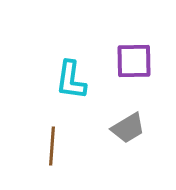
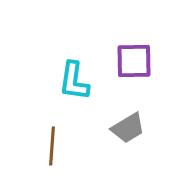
cyan L-shape: moved 3 px right, 1 px down
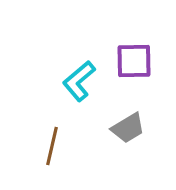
cyan L-shape: moved 5 px right; rotated 42 degrees clockwise
brown line: rotated 9 degrees clockwise
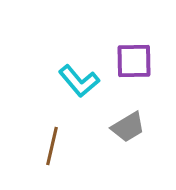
cyan L-shape: rotated 90 degrees counterclockwise
gray trapezoid: moved 1 px up
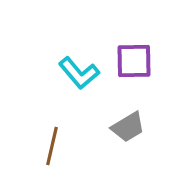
cyan L-shape: moved 8 px up
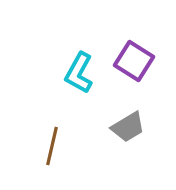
purple square: rotated 33 degrees clockwise
cyan L-shape: rotated 69 degrees clockwise
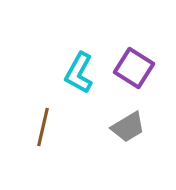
purple square: moved 7 px down
brown line: moved 9 px left, 19 px up
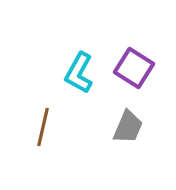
gray trapezoid: rotated 36 degrees counterclockwise
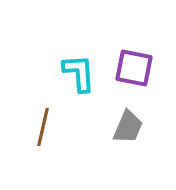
purple square: rotated 21 degrees counterclockwise
cyan L-shape: rotated 147 degrees clockwise
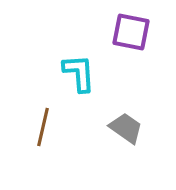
purple square: moved 3 px left, 36 px up
gray trapezoid: moved 2 px left, 1 px down; rotated 78 degrees counterclockwise
